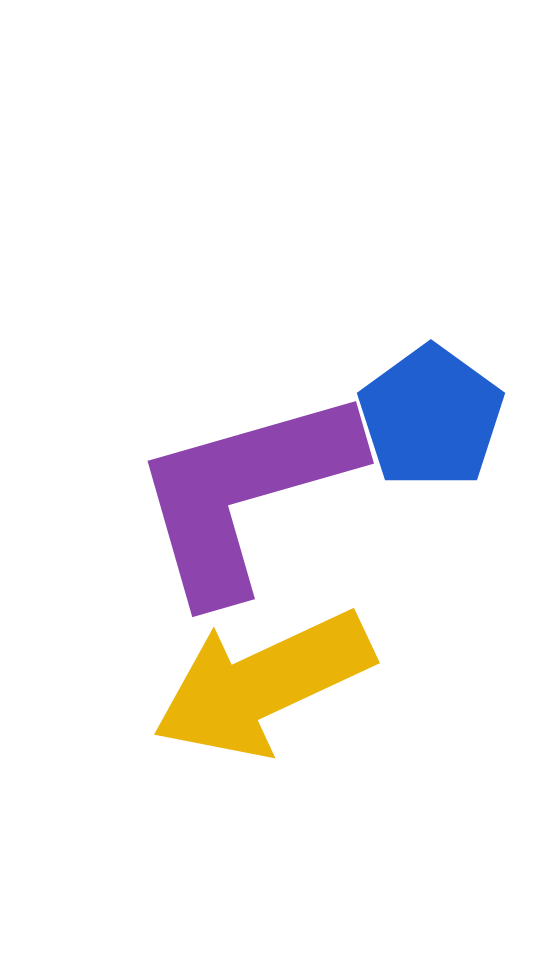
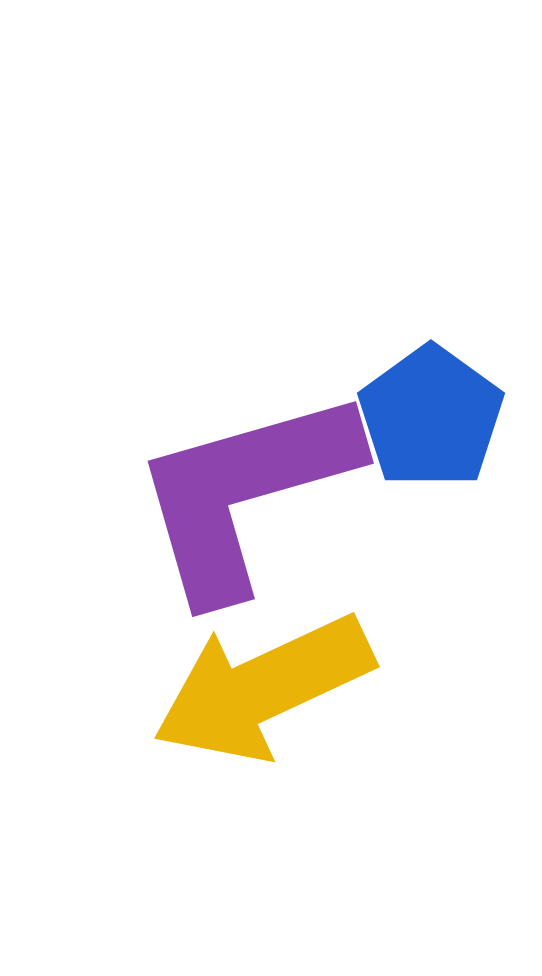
yellow arrow: moved 4 px down
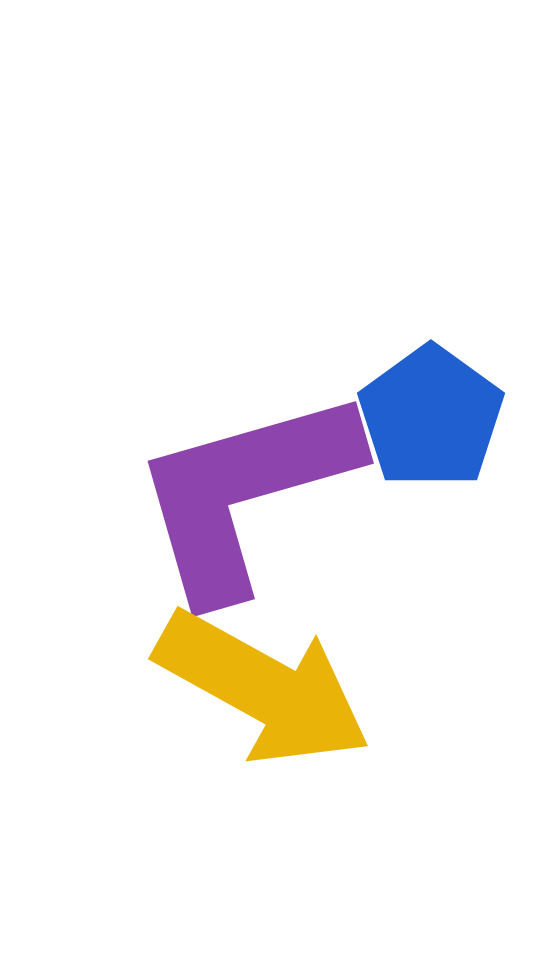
yellow arrow: rotated 126 degrees counterclockwise
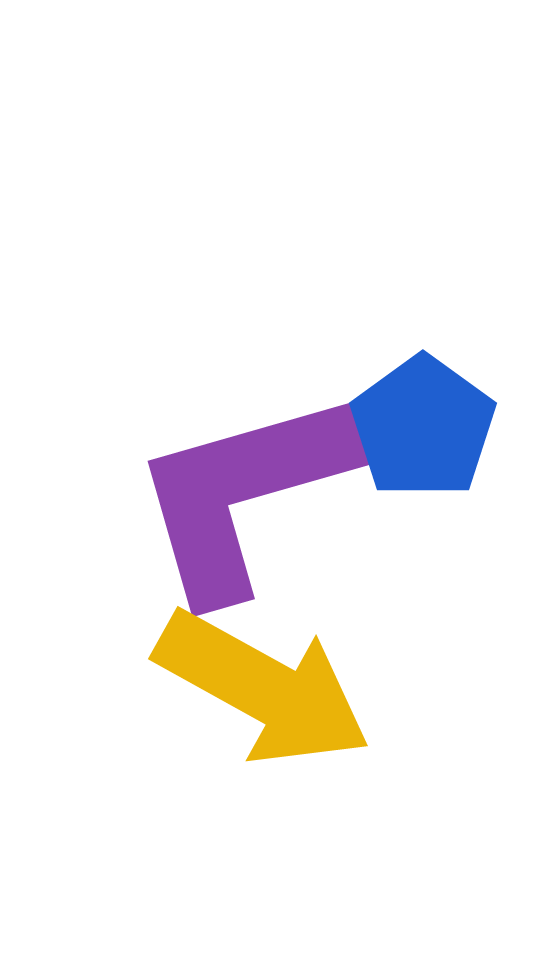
blue pentagon: moved 8 px left, 10 px down
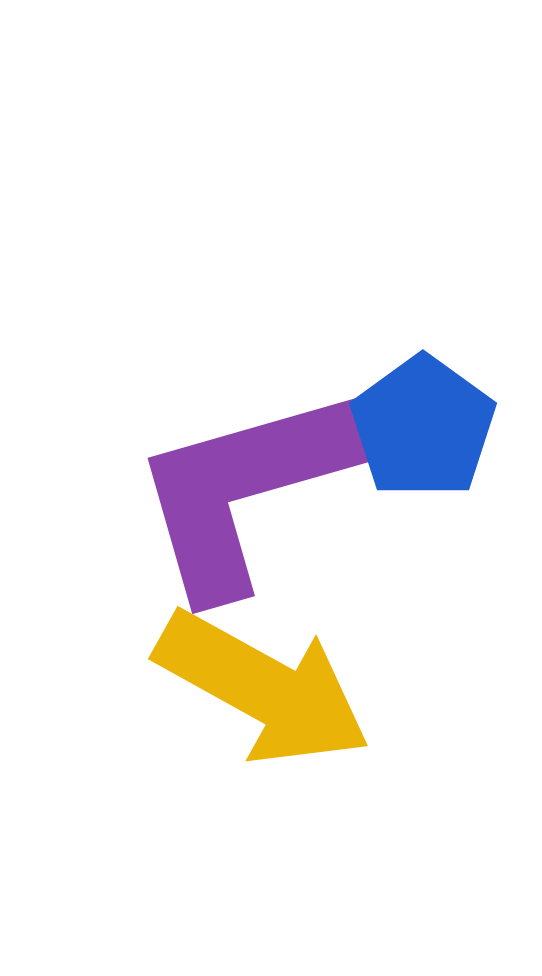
purple L-shape: moved 3 px up
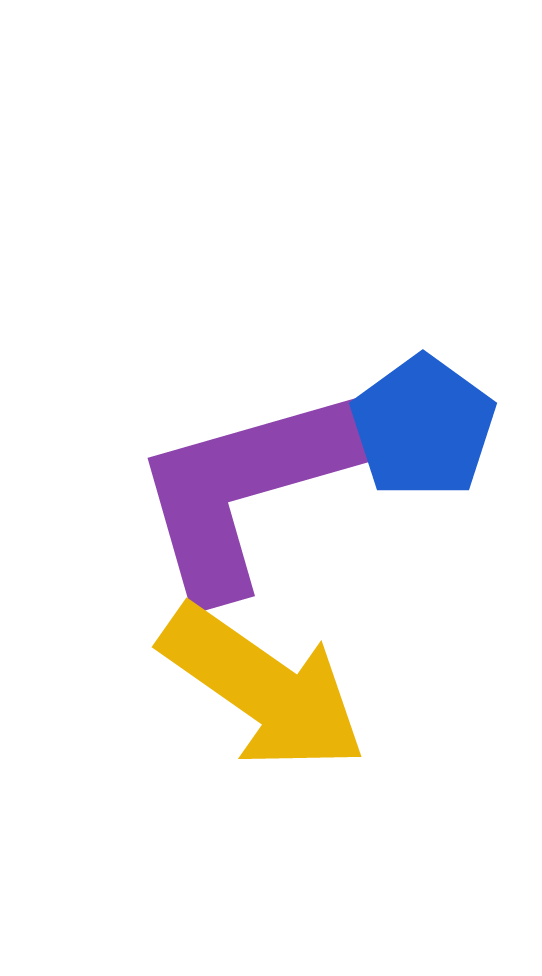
yellow arrow: rotated 6 degrees clockwise
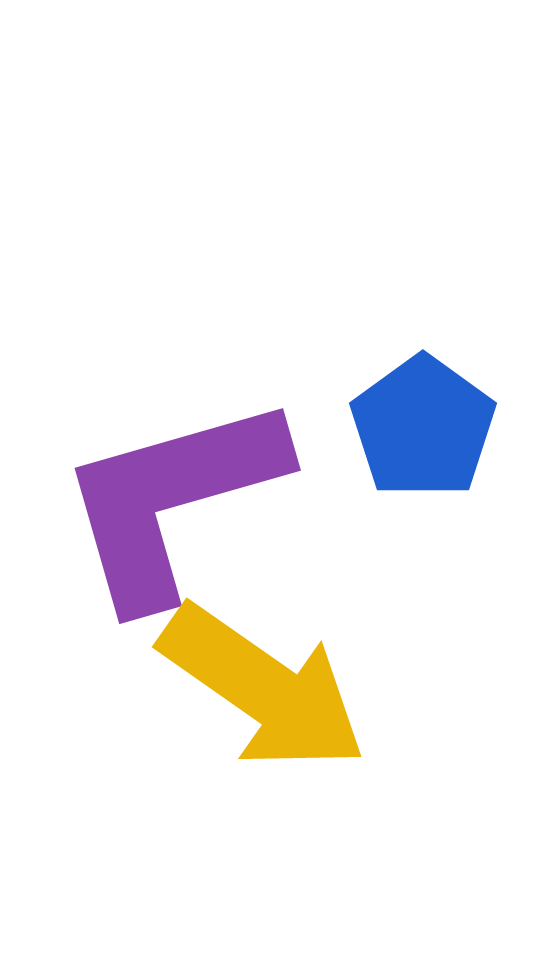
purple L-shape: moved 73 px left, 10 px down
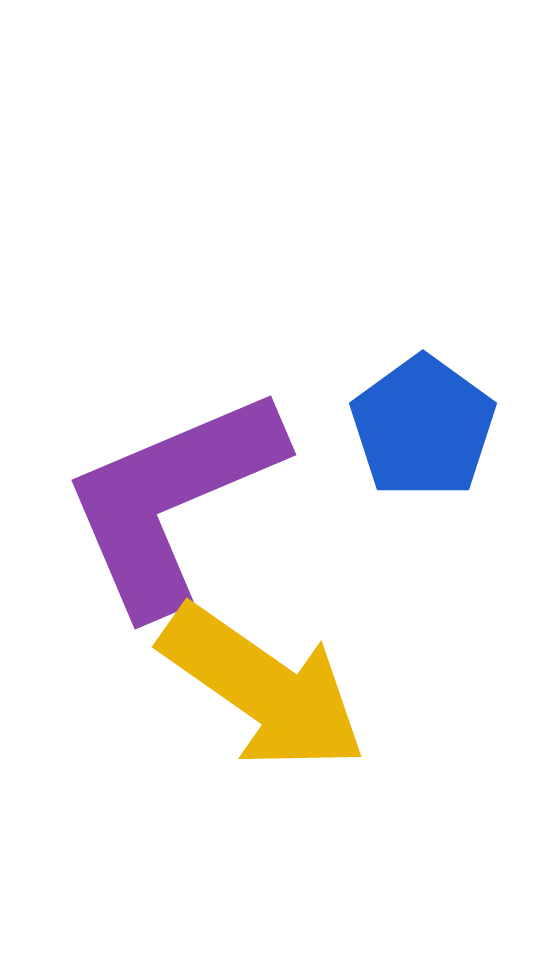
purple L-shape: rotated 7 degrees counterclockwise
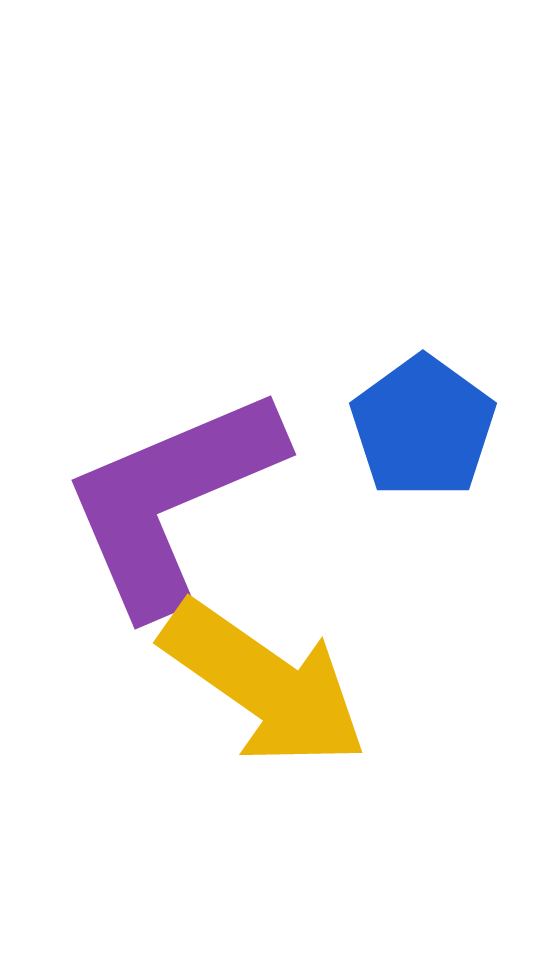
yellow arrow: moved 1 px right, 4 px up
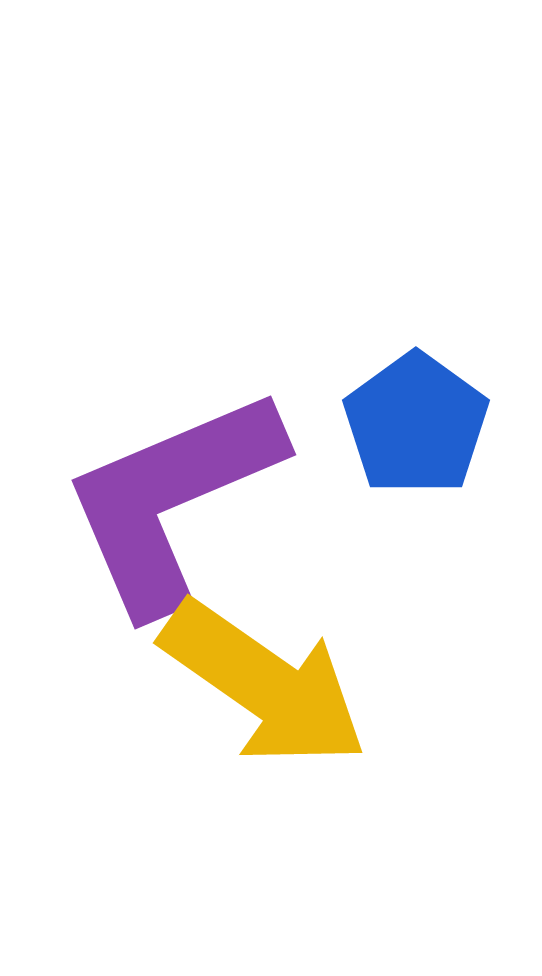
blue pentagon: moved 7 px left, 3 px up
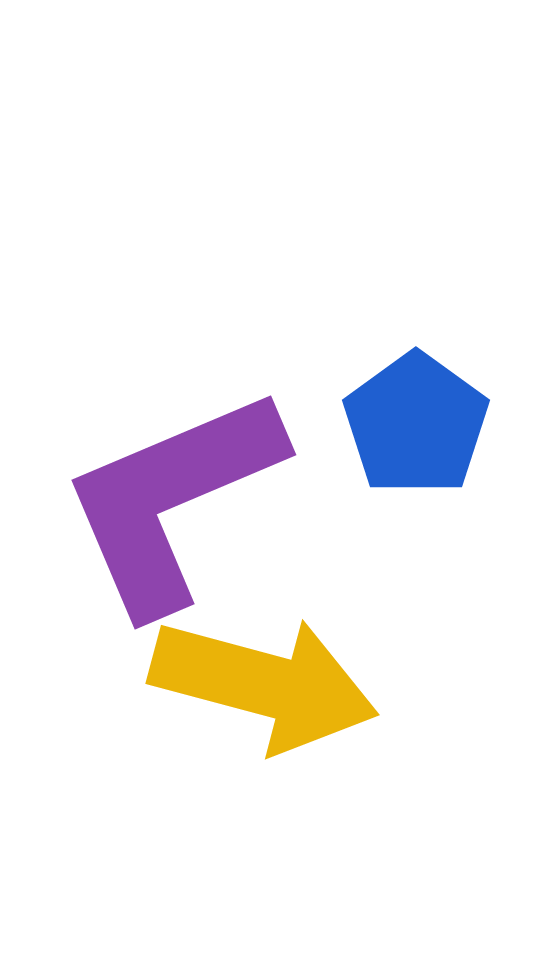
yellow arrow: rotated 20 degrees counterclockwise
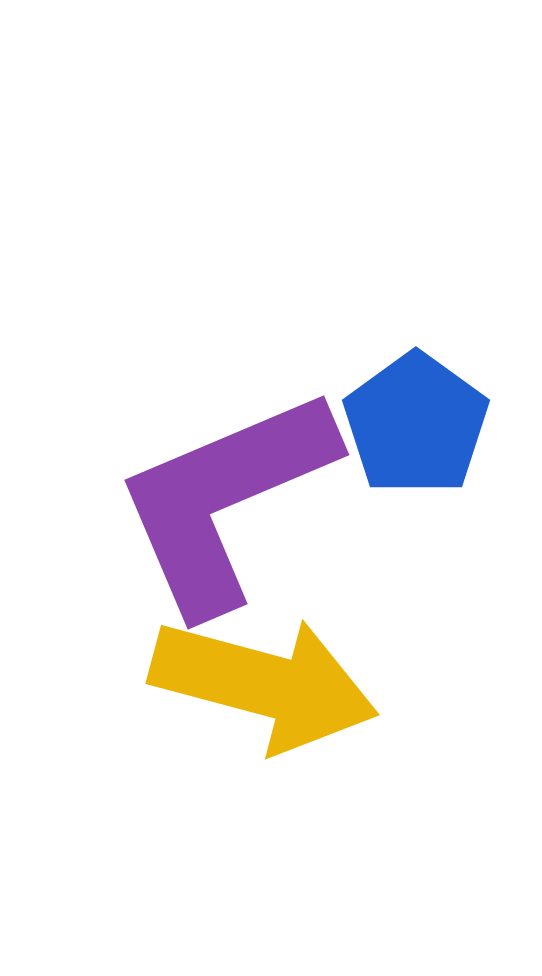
purple L-shape: moved 53 px right
